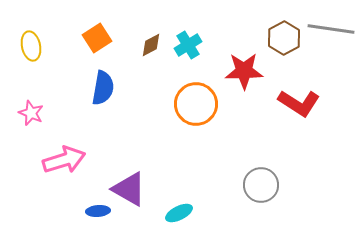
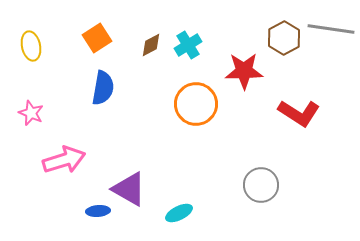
red L-shape: moved 10 px down
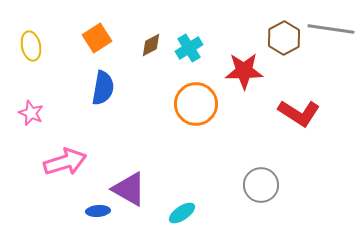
cyan cross: moved 1 px right, 3 px down
pink arrow: moved 1 px right, 2 px down
cyan ellipse: moved 3 px right; rotated 8 degrees counterclockwise
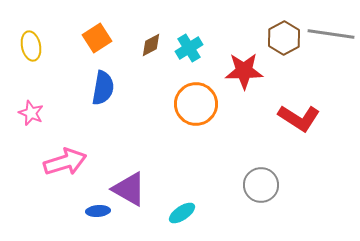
gray line: moved 5 px down
red L-shape: moved 5 px down
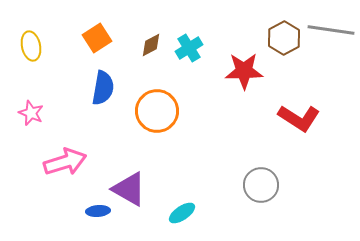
gray line: moved 4 px up
orange circle: moved 39 px left, 7 px down
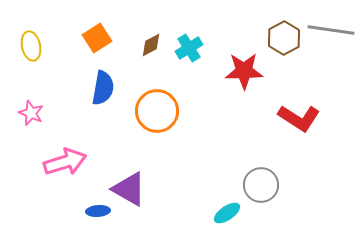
cyan ellipse: moved 45 px right
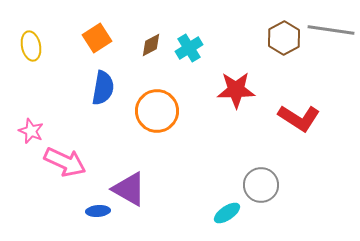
red star: moved 8 px left, 19 px down
pink star: moved 18 px down
pink arrow: rotated 42 degrees clockwise
